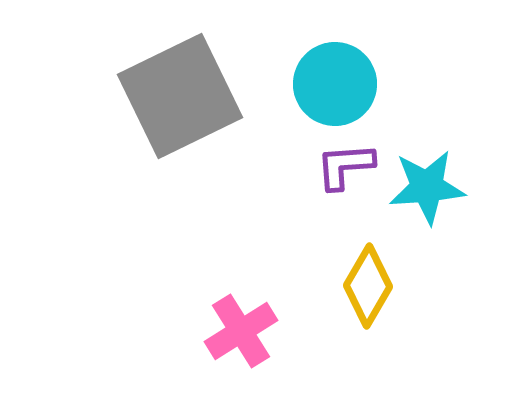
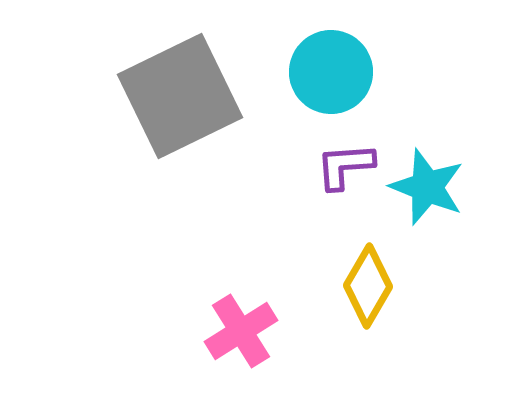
cyan circle: moved 4 px left, 12 px up
cyan star: rotated 26 degrees clockwise
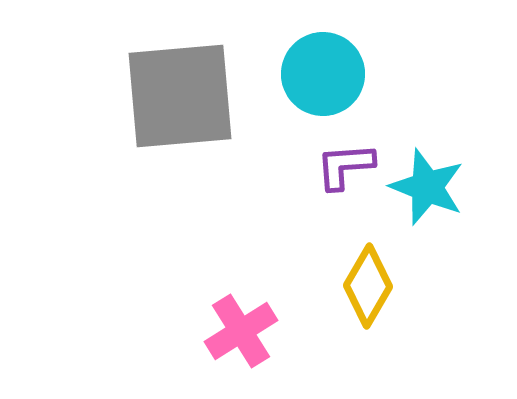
cyan circle: moved 8 px left, 2 px down
gray square: rotated 21 degrees clockwise
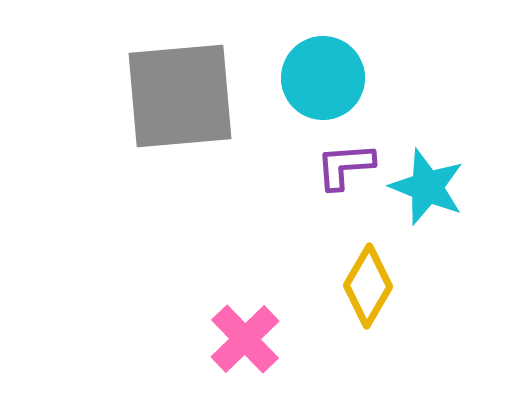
cyan circle: moved 4 px down
pink cross: moved 4 px right, 8 px down; rotated 12 degrees counterclockwise
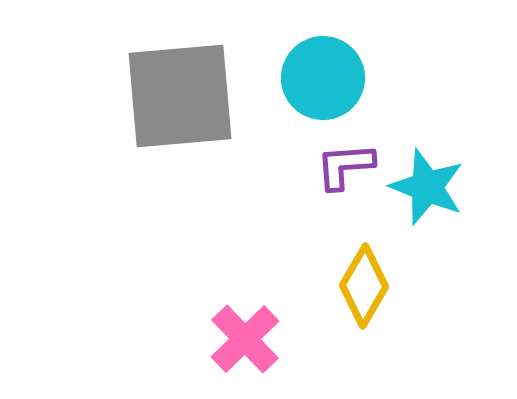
yellow diamond: moved 4 px left
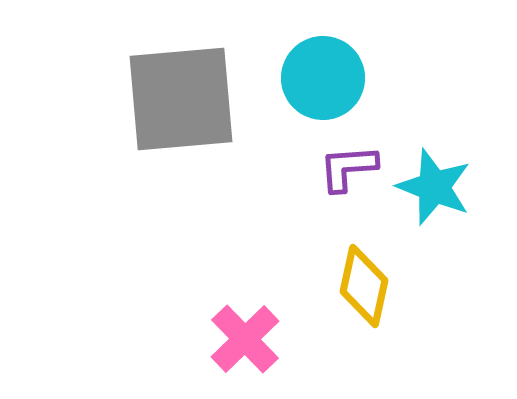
gray square: moved 1 px right, 3 px down
purple L-shape: moved 3 px right, 2 px down
cyan star: moved 7 px right
yellow diamond: rotated 18 degrees counterclockwise
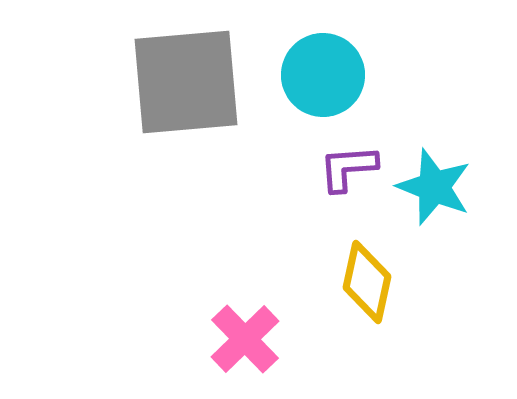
cyan circle: moved 3 px up
gray square: moved 5 px right, 17 px up
yellow diamond: moved 3 px right, 4 px up
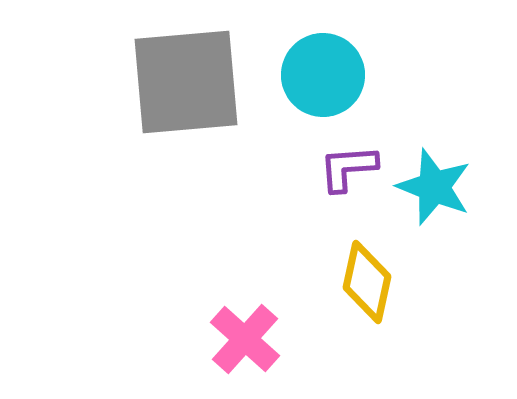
pink cross: rotated 4 degrees counterclockwise
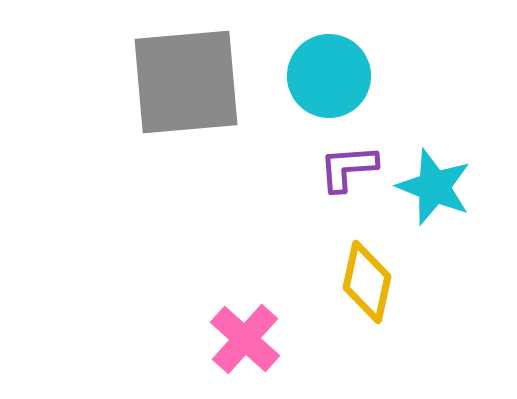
cyan circle: moved 6 px right, 1 px down
